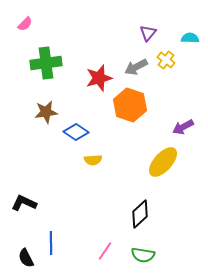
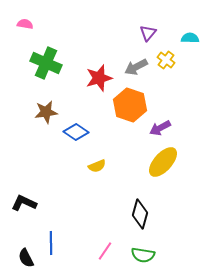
pink semicircle: rotated 126 degrees counterclockwise
green cross: rotated 32 degrees clockwise
purple arrow: moved 23 px left, 1 px down
yellow semicircle: moved 4 px right, 6 px down; rotated 18 degrees counterclockwise
black diamond: rotated 32 degrees counterclockwise
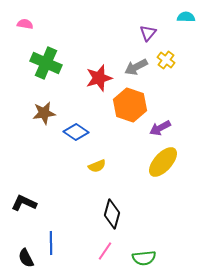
cyan semicircle: moved 4 px left, 21 px up
brown star: moved 2 px left, 1 px down
black diamond: moved 28 px left
green semicircle: moved 1 px right, 3 px down; rotated 15 degrees counterclockwise
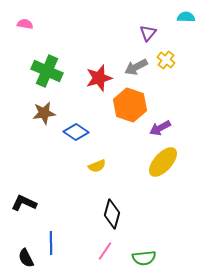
green cross: moved 1 px right, 8 px down
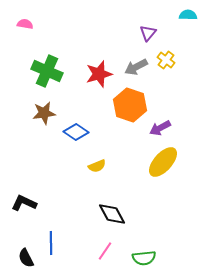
cyan semicircle: moved 2 px right, 2 px up
red star: moved 4 px up
black diamond: rotated 44 degrees counterclockwise
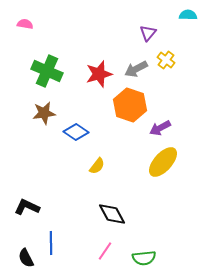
gray arrow: moved 2 px down
yellow semicircle: rotated 30 degrees counterclockwise
black L-shape: moved 3 px right, 4 px down
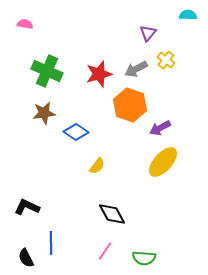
green semicircle: rotated 10 degrees clockwise
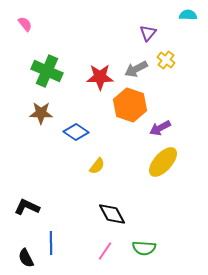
pink semicircle: rotated 42 degrees clockwise
red star: moved 1 px right, 3 px down; rotated 16 degrees clockwise
brown star: moved 3 px left; rotated 10 degrees clockwise
green semicircle: moved 10 px up
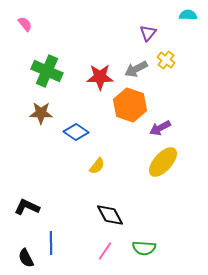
black diamond: moved 2 px left, 1 px down
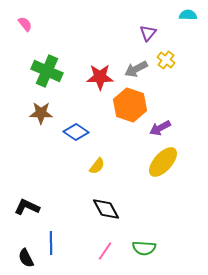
black diamond: moved 4 px left, 6 px up
